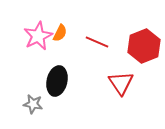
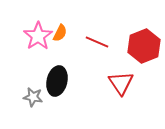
pink star: rotated 8 degrees counterclockwise
gray star: moved 7 px up
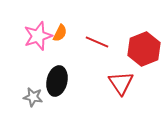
pink star: rotated 16 degrees clockwise
red hexagon: moved 3 px down
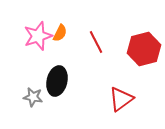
red line: moved 1 px left; rotated 40 degrees clockwise
red hexagon: rotated 8 degrees clockwise
red triangle: moved 16 px down; rotated 28 degrees clockwise
